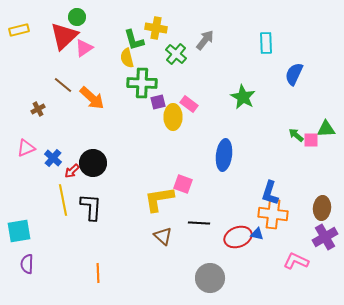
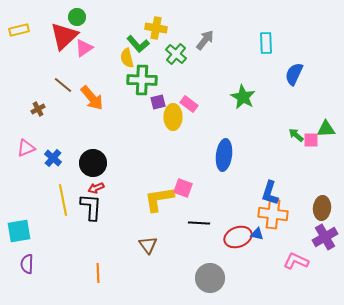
green L-shape at (134, 40): moved 4 px right, 4 px down; rotated 25 degrees counterclockwise
green cross at (142, 83): moved 3 px up
orange arrow at (92, 98): rotated 8 degrees clockwise
red arrow at (72, 171): moved 24 px right, 17 px down; rotated 21 degrees clockwise
pink square at (183, 184): moved 4 px down
brown triangle at (163, 236): moved 15 px left, 9 px down; rotated 12 degrees clockwise
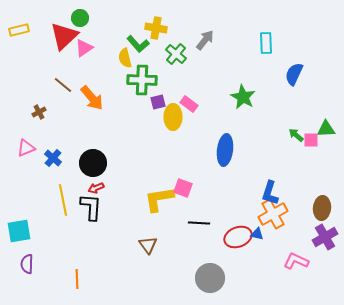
green circle at (77, 17): moved 3 px right, 1 px down
yellow semicircle at (127, 58): moved 2 px left
brown cross at (38, 109): moved 1 px right, 3 px down
blue ellipse at (224, 155): moved 1 px right, 5 px up
orange cross at (273, 214): rotated 36 degrees counterclockwise
orange line at (98, 273): moved 21 px left, 6 px down
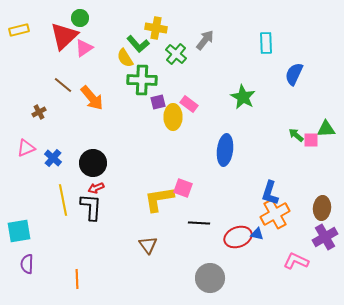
yellow semicircle at (125, 58): rotated 18 degrees counterclockwise
orange cross at (273, 214): moved 2 px right
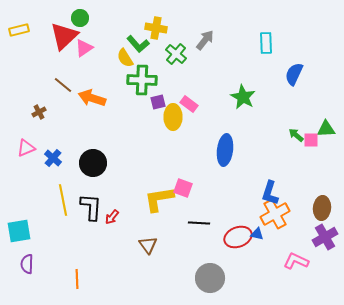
orange arrow at (92, 98): rotated 148 degrees clockwise
red arrow at (96, 188): moved 16 px right, 29 px down; rotated 28 degrees counterclockwise
